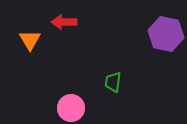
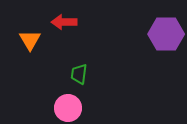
purple hexagon: rotated 12 degrees counterclockwise
green trapezoid: moved 34 px left, 8 px up
pink circle: moved 3 px left
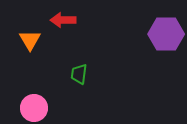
red arrow: moved 1 px left, 2 px up
pink circle: moved 34 px left
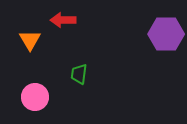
pink circle: moved 1 px right, 11 px up
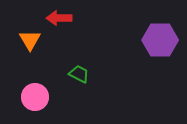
red arrow: moved 4 px left, 2 px up
purple hexagon: moved 6 px left, 6 px down
green trapezoid: rotated 110 degrees clockwise
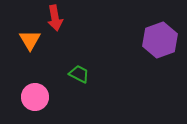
red arrow: moved 4 px left; rotated 100 degrees counterclockwise
purple hexagon: rotated 20 degrees counterclockwise
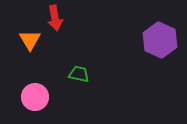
purple hexagon: rotated 16 degrees counterclockwise
green trapezoid: rotated 15 degrees counterclockwise
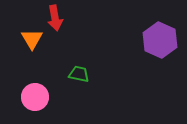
orange triangle: moved 2 px right, 1 px up
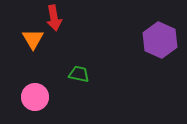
red arrow: moved 1 px left
orange triangle: moved 1 px right
